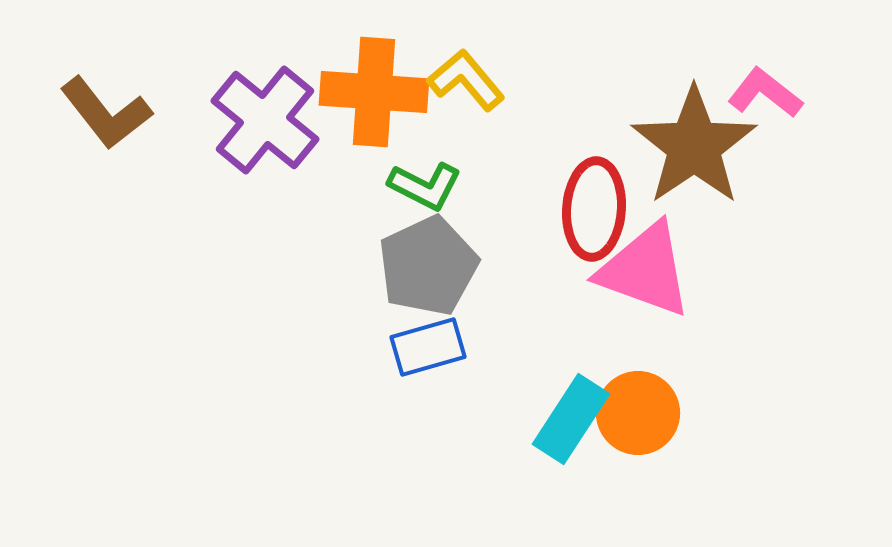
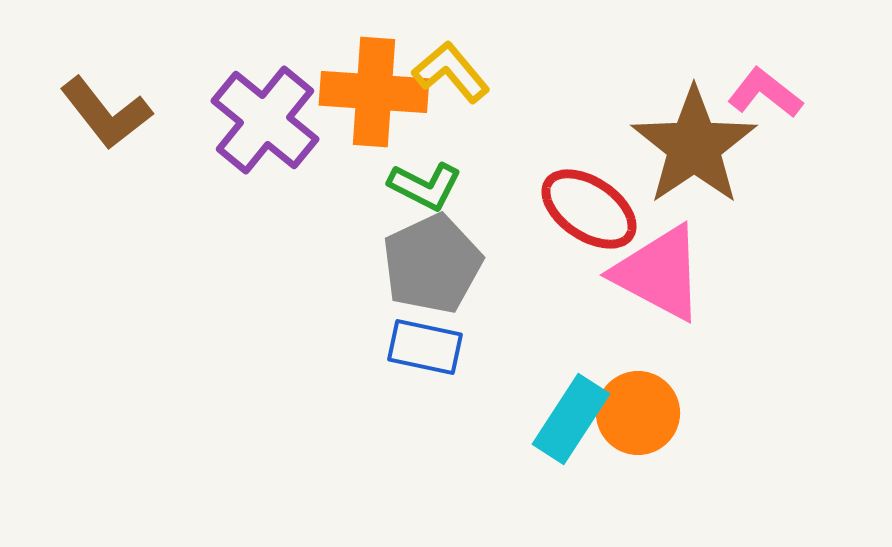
yellow L-shape: moved 15 px left, 8 px up
red ellipse: moved 5 px left; rotated 60 degrees counterclockwise
gray pentagon: moved 4 px right, 2 px up
pink triangle: moved 14 px right, 3 px down; rotated 8 degrees clockwise
blue rectangle: moved 3 px left; rotated 28 degrees clockwise
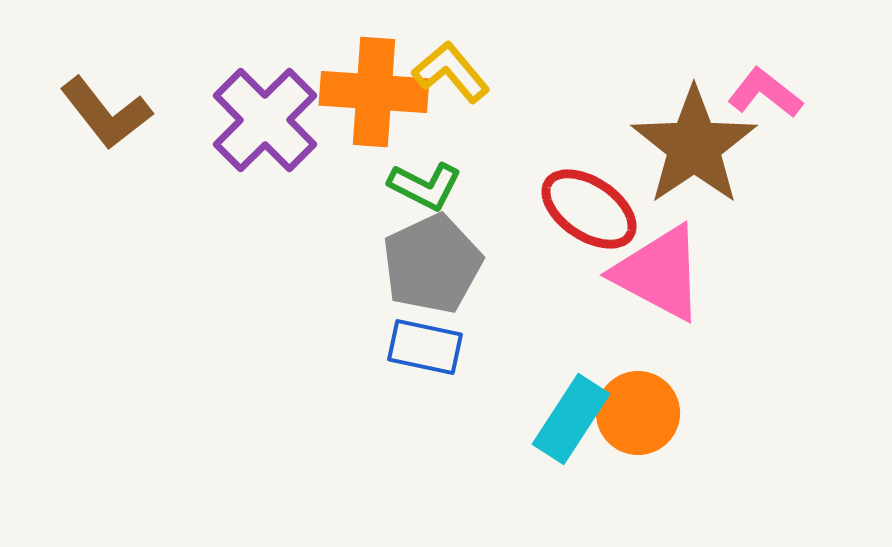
purple cross: rotated 6 degrees clockwise
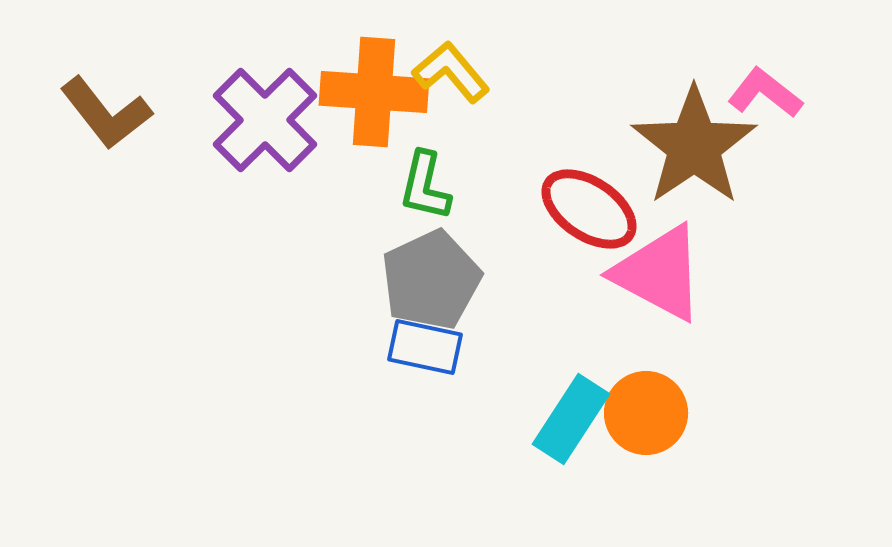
green L-shape: rotated 76 degrees clockwise
gray pentagon: moved 1 px left, 16 px down
orange circle: moved 8 px right
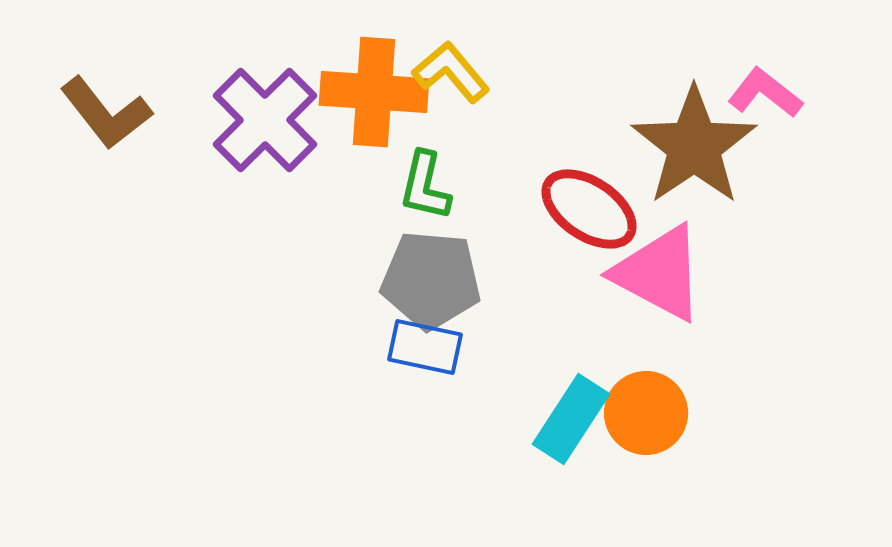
gray pentagon: rotated 30 degrees clockwise
